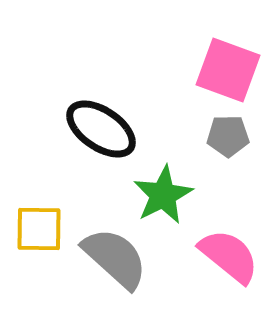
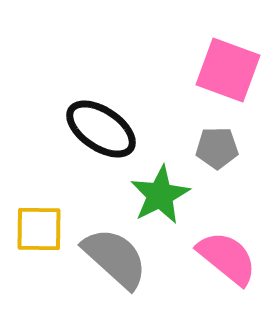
gray pentagon: moved 11 px left, 12 px down
green star: moved 3 px left
pink semicircle: moved 2 px left, 2 px down
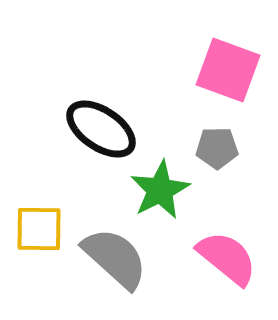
green star: moved 5 px up
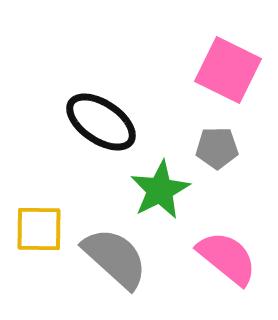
pink square: rotated 6 degrees clockwise
black ellipse: moved 7 px up
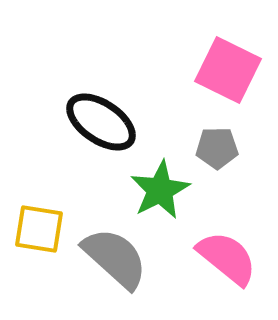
yellow square: rotated 8 degrees clockwise
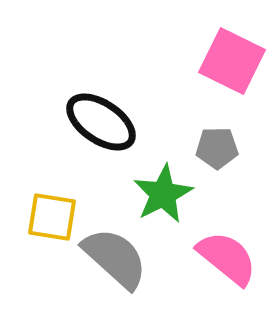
pink square: moved 4 px right, 9 px up
green star: moved 3 px right, 4 px down
yellow square: moved 13 px right, 12 px up
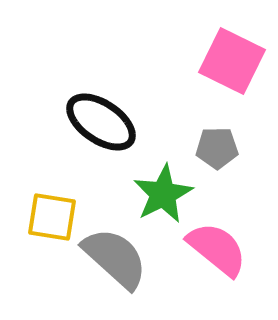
pink semicircle: moved 10 px left, 9 px up
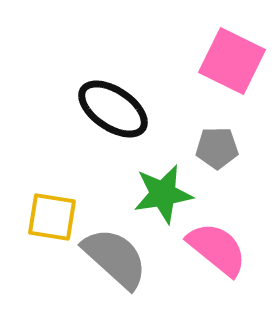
black ellipse: moved 12 px right, 13 px up
green star: rotated 18 degrees clockwise
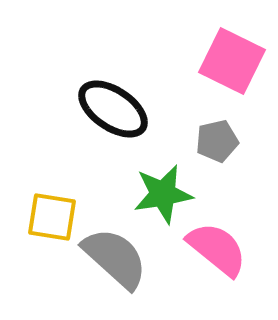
gray pentagon: moved 7 px up; rotated 12 degrees counterclockwise
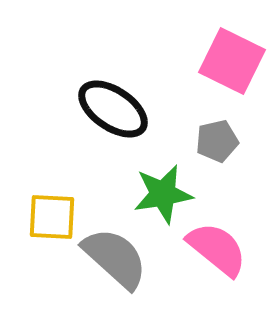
yellow square: rotated 6 degrees counterclockwise
